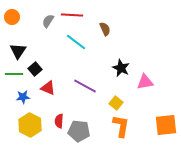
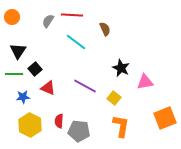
yellow square: moved 2 px left, 5 px up
orange square: moved 1 px left, 7 px up; rotated 15 degrees counterclockwise
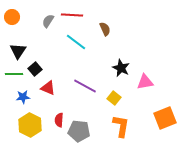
red semicircle: moved 1 px up
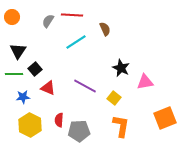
cyan line: rotated 70 degrees counterclockwise
gray pentagon: rotated 10 degrees counterclockwise
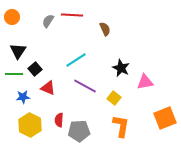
cyan line: moved 18 px down
